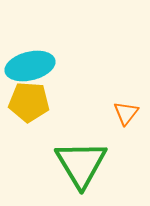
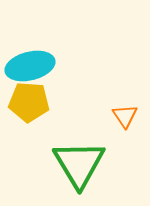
orange triangle: moved 1 px left, 3 px down; rotated 12 degrees counterclockwise
green triangle: moved 2 px left
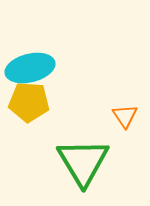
cyan ellipse: moved 2 px down
green triangle: moved 4 px right, 2 px up
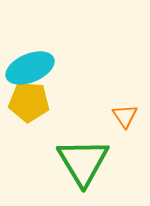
cyan ellipse: rotated 9 degrees counterclockwise
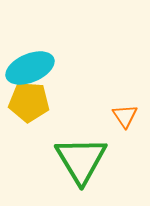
green triangle: moved 2 px left, 2 px up
